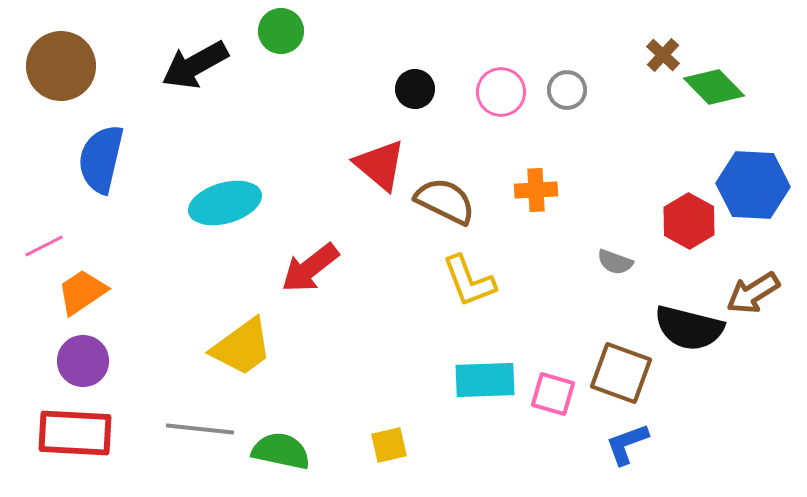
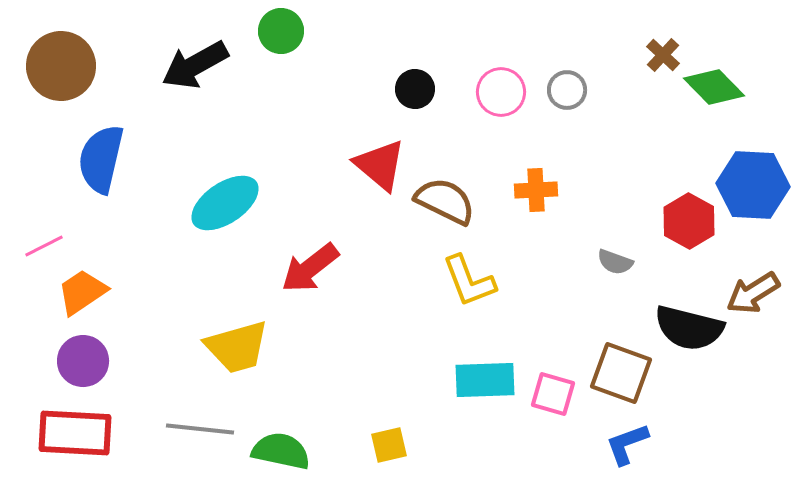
cyan ellipse: rotated 18 degrees counterclockwise
yellow trapezoid: moved 5 px left; rotated 20 degrees clockwise
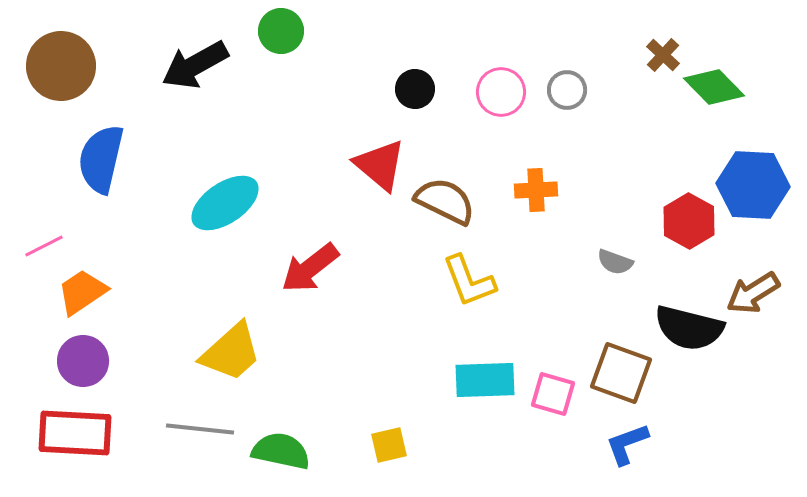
yellow trapezoid: moved 6 px left, 5 px down; rotated 26 degrees counterclockwise
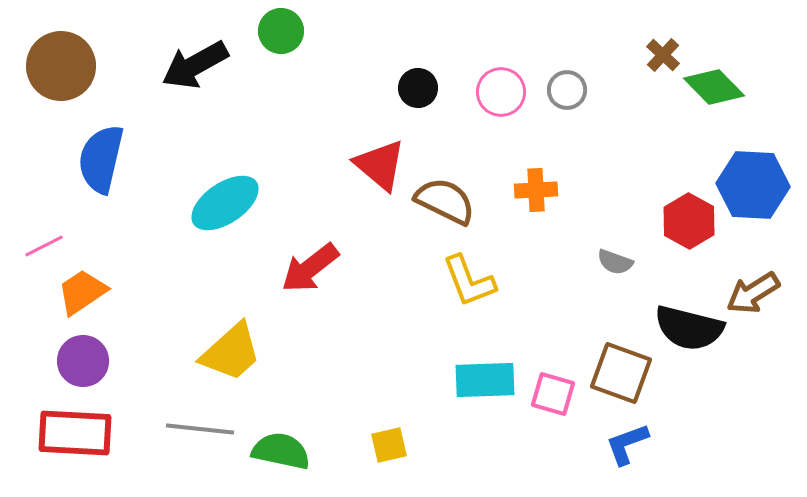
black circle: moved 3 px right, 1 px up
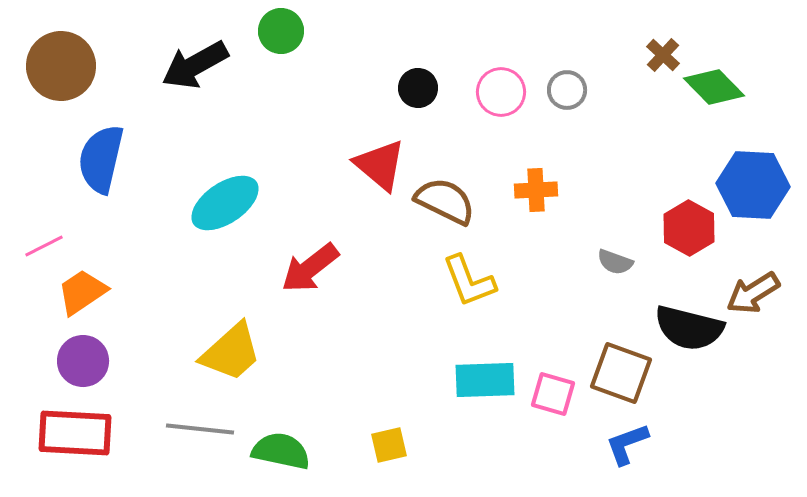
red hexagon: moved 7 px down
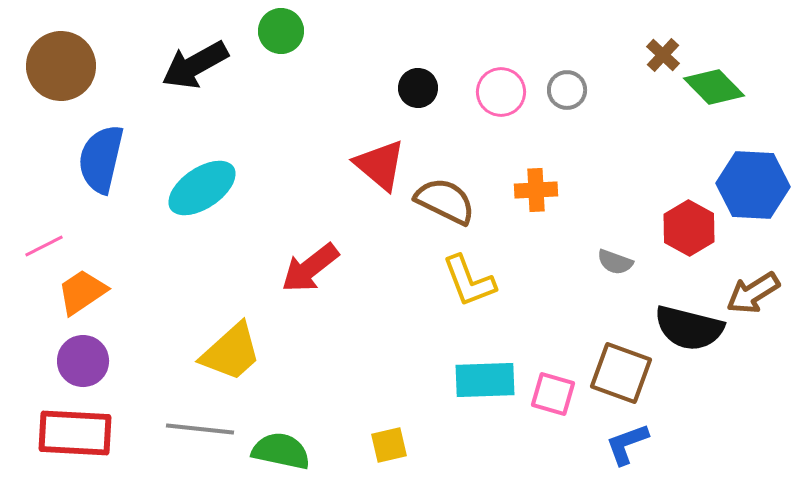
cyan ellipse: moved 23 px left, 15 px up
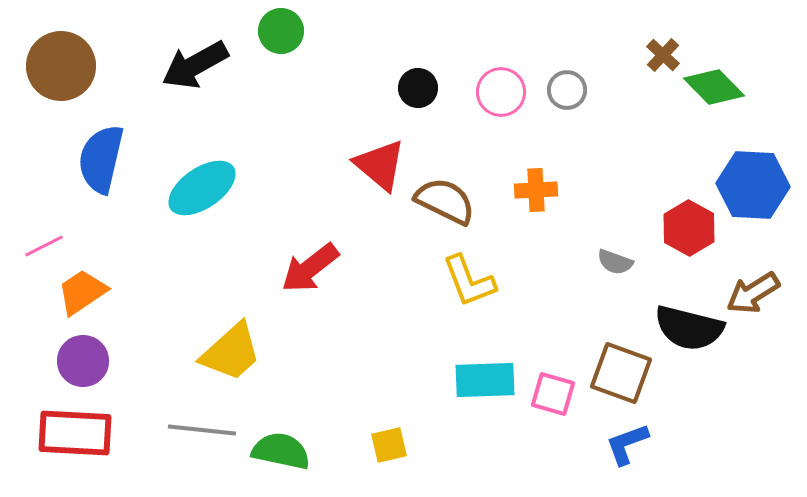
gray line: moved 2 px right, 1 px down
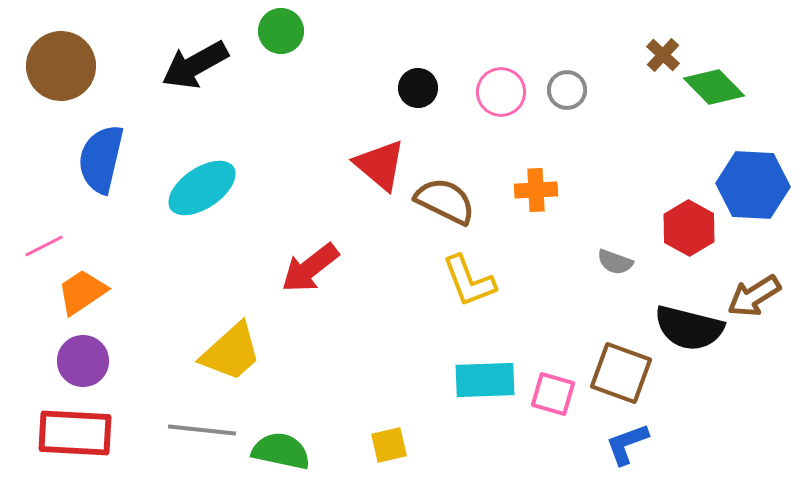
brown arrow: moved 1 px right, 3 px down
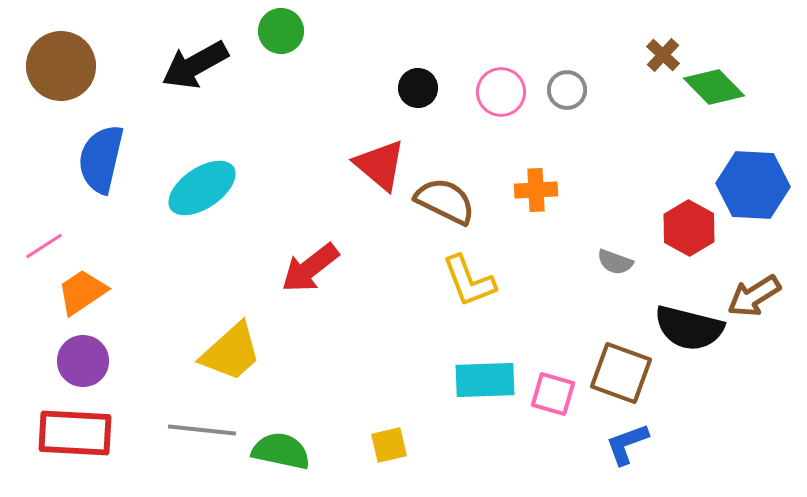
pink line: rotated 6 degrees counterclockwise
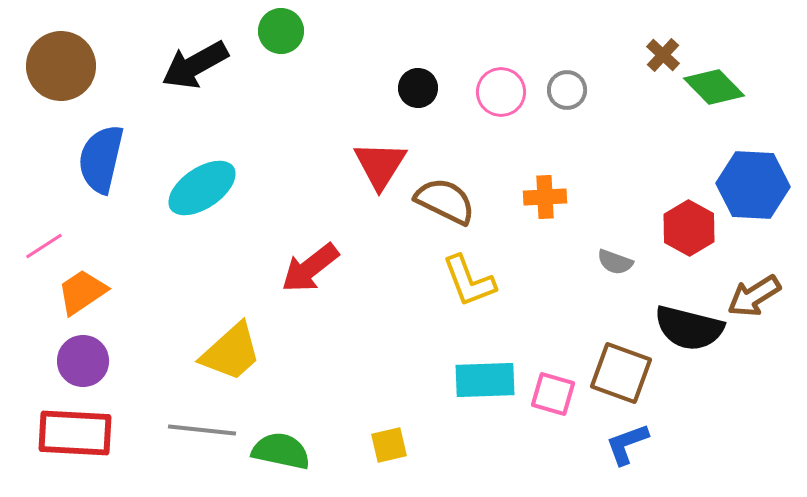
red triangle: rotated 22 degrees clockwise
orange cross: moved 9 px right, 7 px down
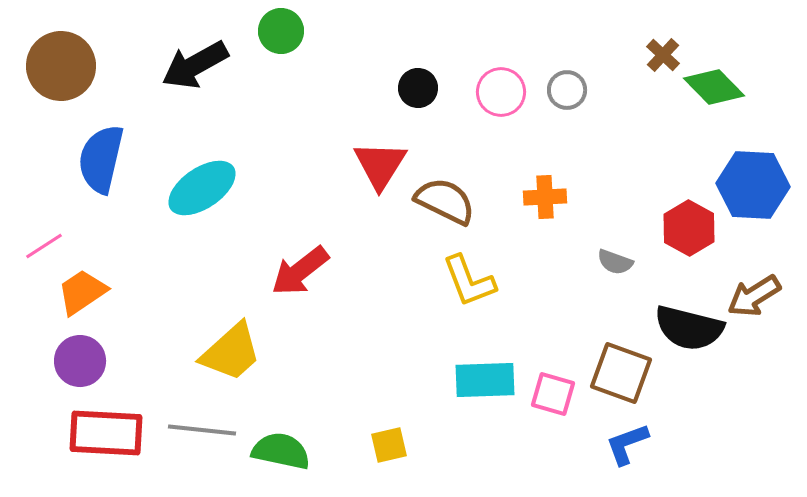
red arrow: moved 10 px left, 3 px down
purple circle: moved 3 px left
red rectangle: moved 31 px right
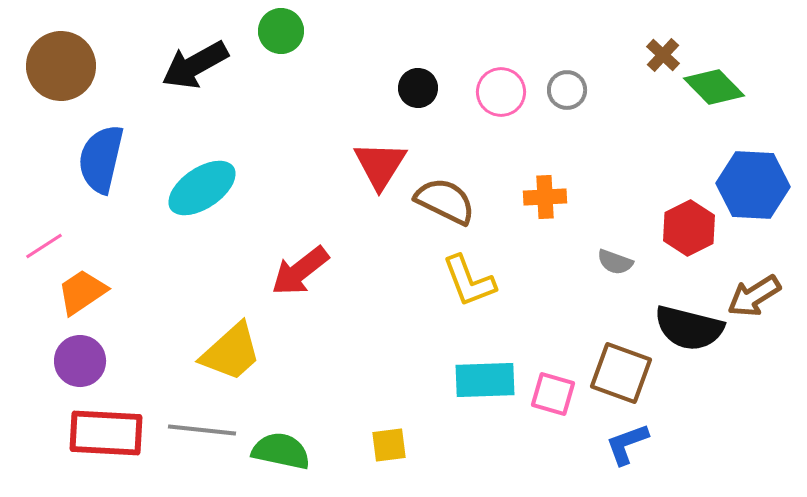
red hexagon: rotated 4 degrees clockwise
yellow square: rotated 6 degrees clockwise
